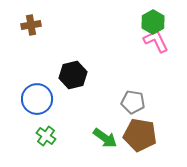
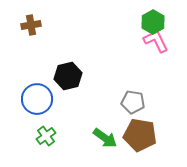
black hexagon: moved 5 px left, 1 px down
green cross: rotated 18 degrees clockwise
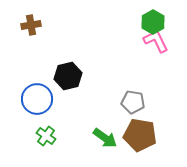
green cross: rotated 18 degrees counterclockwise
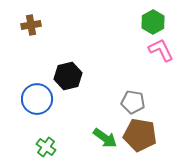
pink L-shape: moved 5 px right, 9 px down
green cross: moved 11 px down
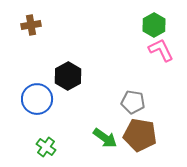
green hexagon: moved 1 px right, 3 px down
black hexagon: rotated 16 degrees counterclockwise
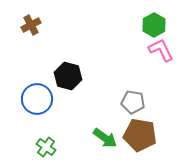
brown cross: rotated 18 degrees counterclockwise
black hexagon: rotated 16 degrees counterclockwise
